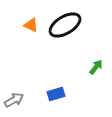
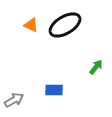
blue rectangle: moved 2 px left, 4 px up; rotated 18 degrees clockwise
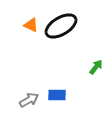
black ellipse: moved 4 px left, 1 px down
blue rectangle: moved 3 px right, 5 px down
gray arrow: moved 15 px right
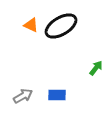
green arrow: moved 1 px down
gray arrow: moved 6 px left, 4 px up
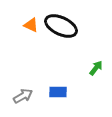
black ellipse: rotated 56 degrees clockwise
blue rectangle: moved 1 px right, 3 px up
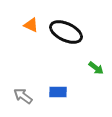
black ellipse: moved 5 px right, 6 px down
green arrow: rotated 91 degrees clockwise
gray arrow: rotated 114 degrees counterclockwise
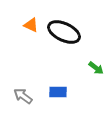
black ellipse: moved 2 px left
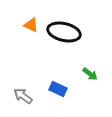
black ellipse: rotated 12 degrees counterclockwise
green arrow: moved 6 px left, 6 px down
blue rectangle: moved 3 px up; rotated 24 degrees clockwise
